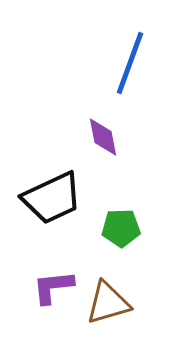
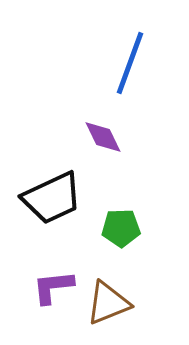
purple diamond: rotated 15 degrees counterclockwise
brown triangle: rotated 6 degrees counterclockwise
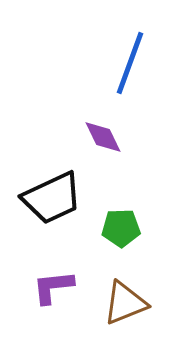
brown triangle: moved 17 px right
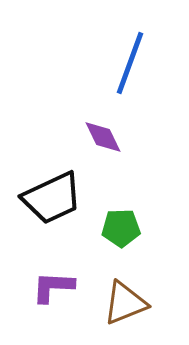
purple L-shape: rotated 9 degrees clockwise
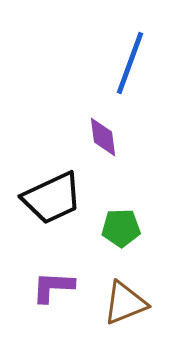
purple diamond: rotated 18 degrees clockwise
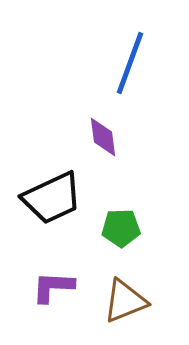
brown triangle: moved 2 px up
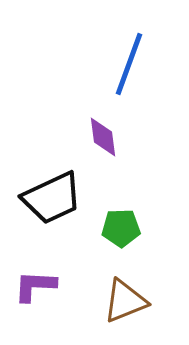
blue line: moved 1 px left, 1 px down
purple L-shape: moved 18 px left, 1 px up
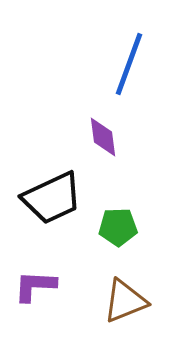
green pentagon: moved 3 px left, 1 px up
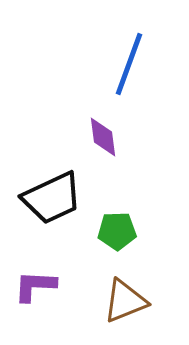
green pentagon: moved 1 px left, 4 px down
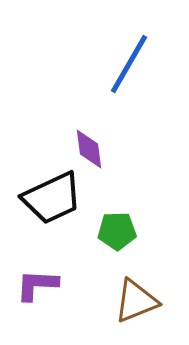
blue line: rotated 10 degrees clockwise
purple diamond: moved 14 px left, 12 px down
purple L-shape: moved 2 px right, 1 px up
brown triangle: moved 11 px right
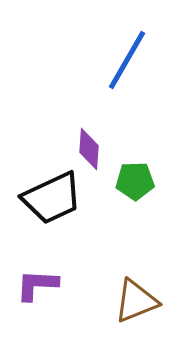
blue line: moved 2 px left, 4 px up
purple diamond: rotated 12 degrees clockwise
green pentagon: moved 18 px right, 50 px up
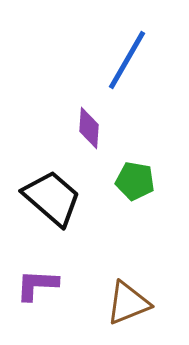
purple diamond: moved 21 px up
green pentagon: rotated 12 degrees clockwise
black trapezoid: rotated 114 degrees counterclockwise
brown triangle: moved 8 px left, 2 px down
